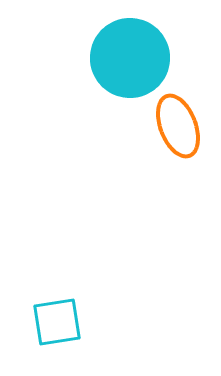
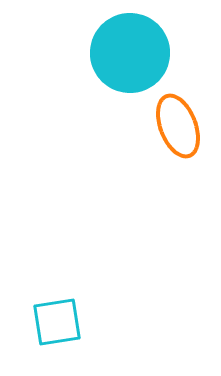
cyan circle: moved 5 px up
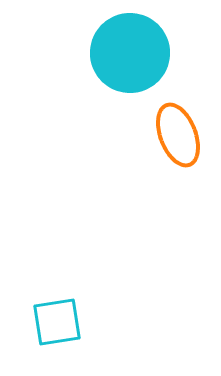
orange ellipse: moved 9 px down
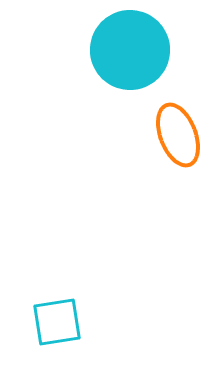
cyan circle: moved 3 px up
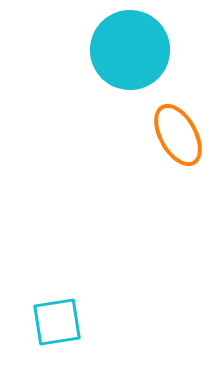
orange ellipse: rotated 8 degrees counterclockwise
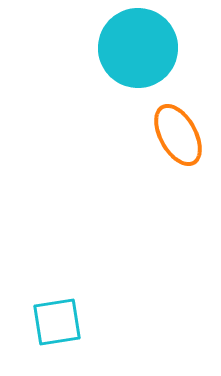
cyan circle: moved 8 px right, 2 px up
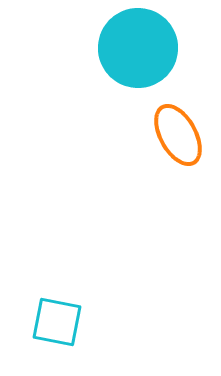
cyan square: rotated 20 degrees clockwise
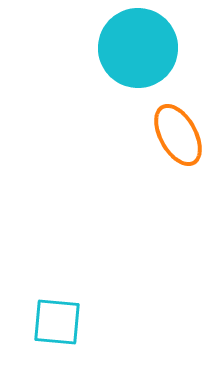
cyan square: rotated 6 degrees counterclockwise
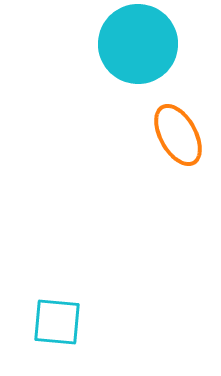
cyan circle: moved 4 px up
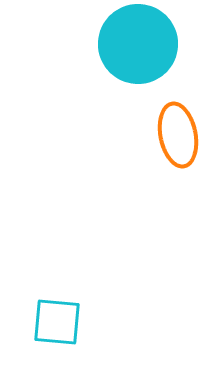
orange ellipse: rotated 18 degrees clockwise
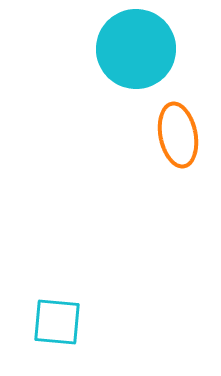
cyan circle: moved 2 px left, 5 px down
